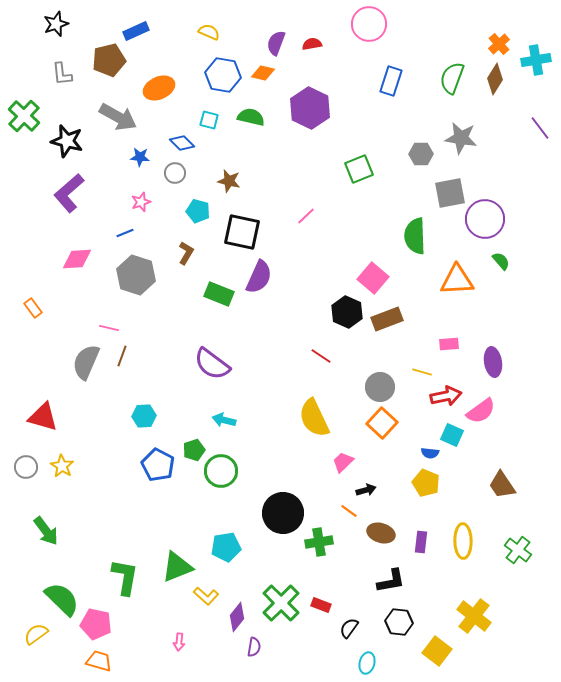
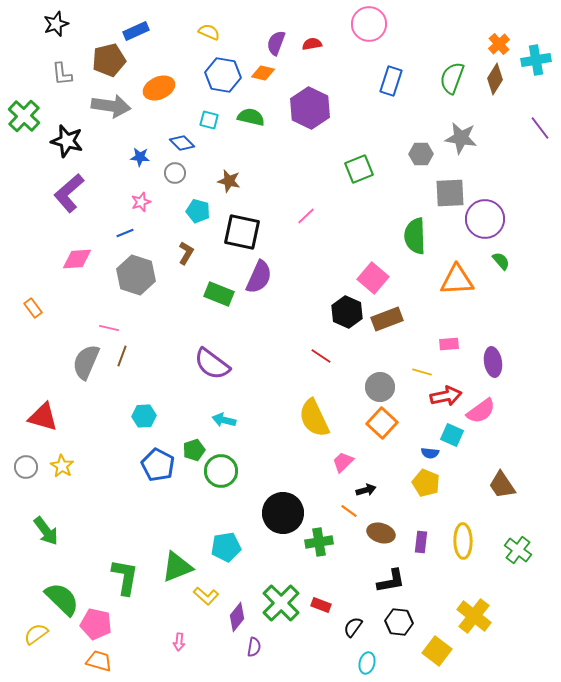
gray arrow at (118, 117): moved 7 px left, 11 px up; rotated 21 degrees counterclockwise
gray square at (450, 193): rotated 8 degrees clockwise
black semicircle at (349, 628): moved 4 px right, 1 px up
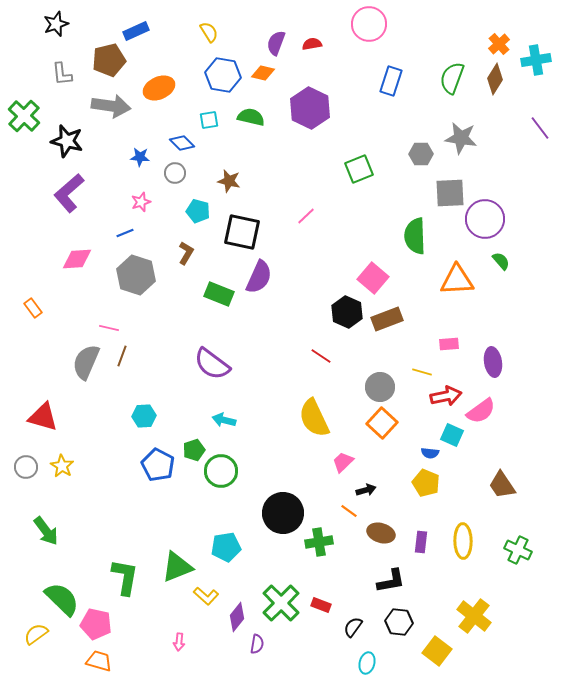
yellow semicircle at (209, 32): rotated 35 degrees clockwise
cyan square at (209, 120): rotated 24 degrees counterclockwise
green cross at (518, 550): rotated 12 degrees counterclockwise
purple semicircle at (254, 647): moved 3 px right, 3 px up
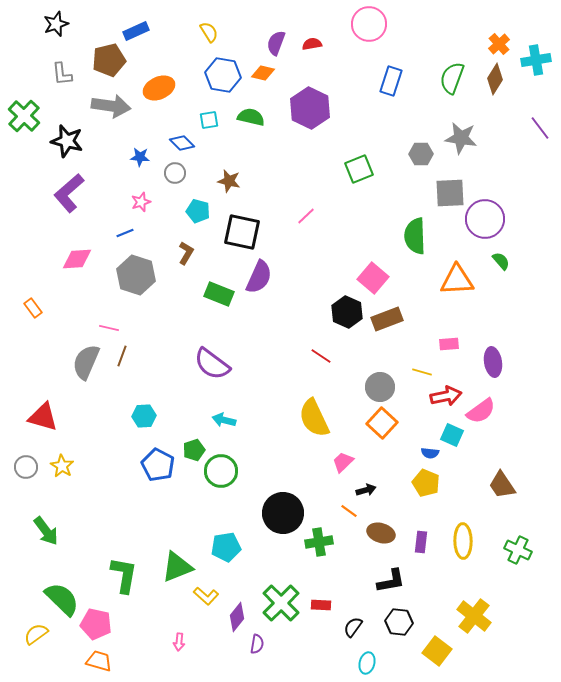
green L-shape at (125, 577): moved 1 px left, 2 px up
red rectangle at (321, 605): rotated 18 degrees counterclockwise
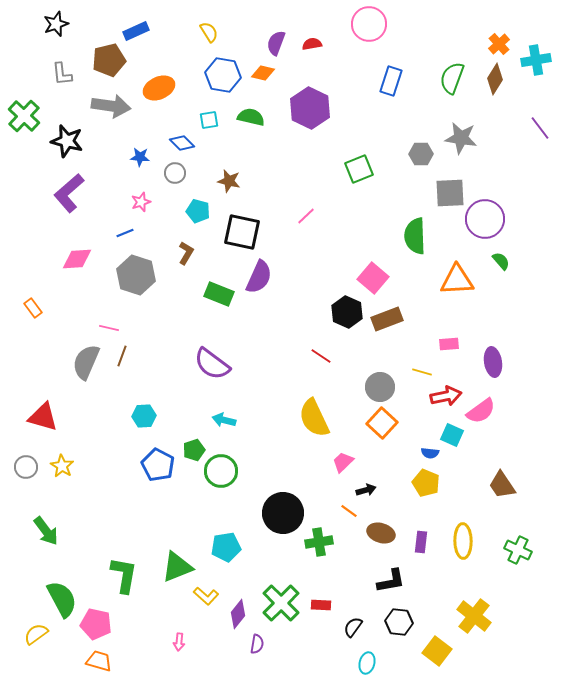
green semicircle at (62, 599): rotated 18 degrees clockwise
purple diamond at (237, 617): moved 1 px right, 3 px up
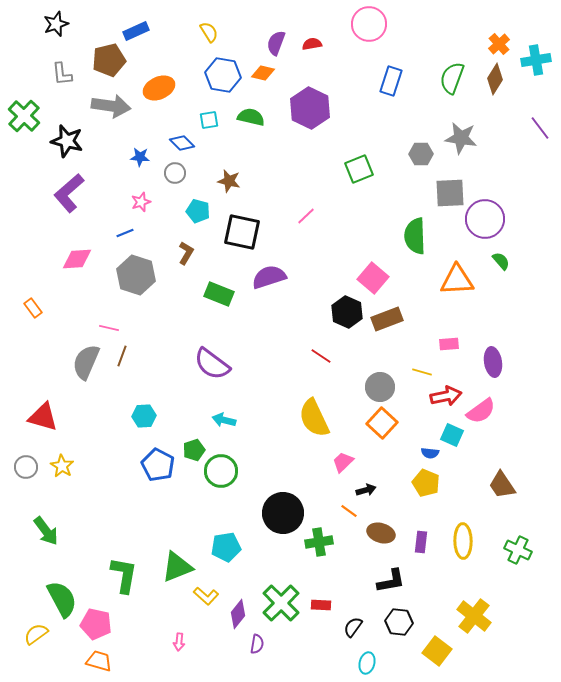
purple semicircle at (259, 277): moved 10 px right; rotated 132 degrees counterclockwise
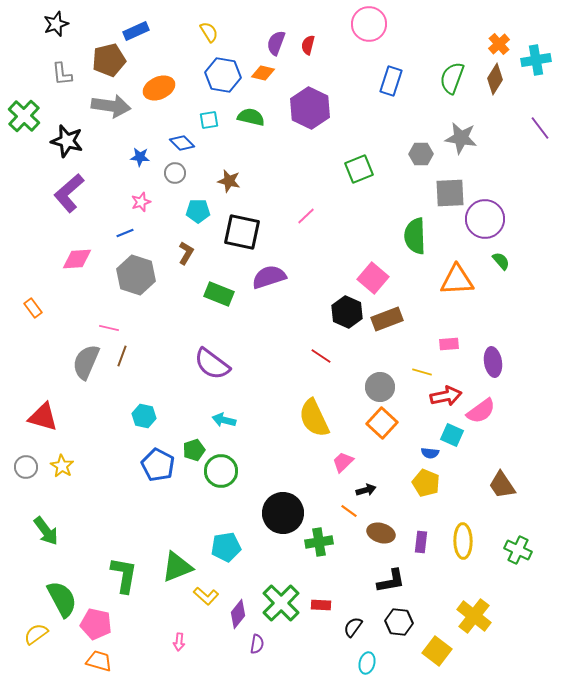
red semicircle at (312, 44): moved 4 px left, 1 px down; rotated 66 degrees counterclockwise
cyan pentagon at (198, 211): rotated 15 degrees counterclockwise
cyan hexagon at (144, 416): rotated 15 degrees clockwise
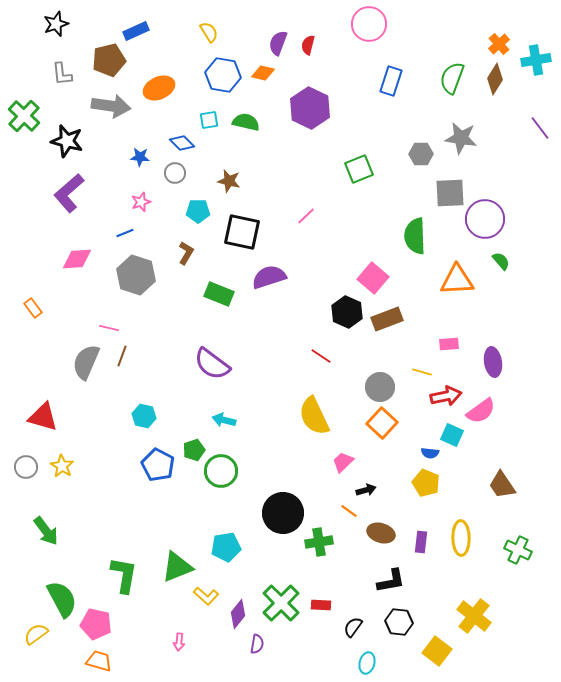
purple semicircle at (276, 43): moved 2 px right
green semicircle at (251, 117): moved 5 px left, 5 px down
yellow semicircle at (314, 418): moved 2 px up
yellow ellipse at (463, 541): moved 2 px left, 3 px up
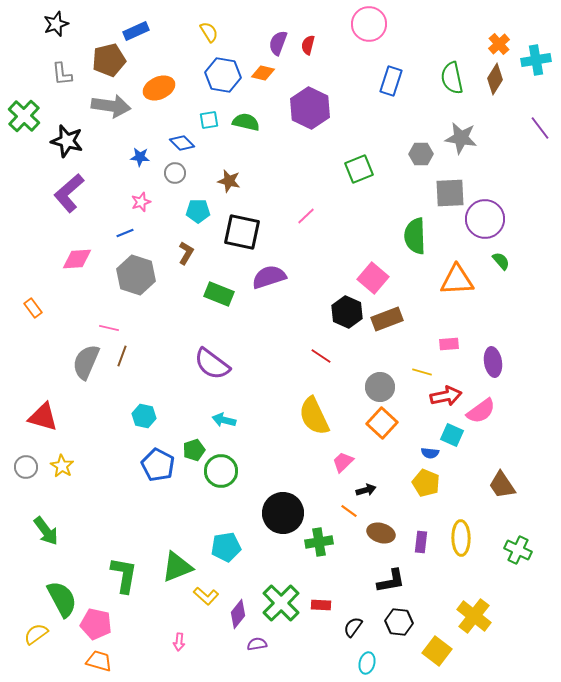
green semicircle at (452, 78): rotated 32 degrees counterclockwise
purple semicircle at (257, 644): rotated 108 degrees counterclockwise
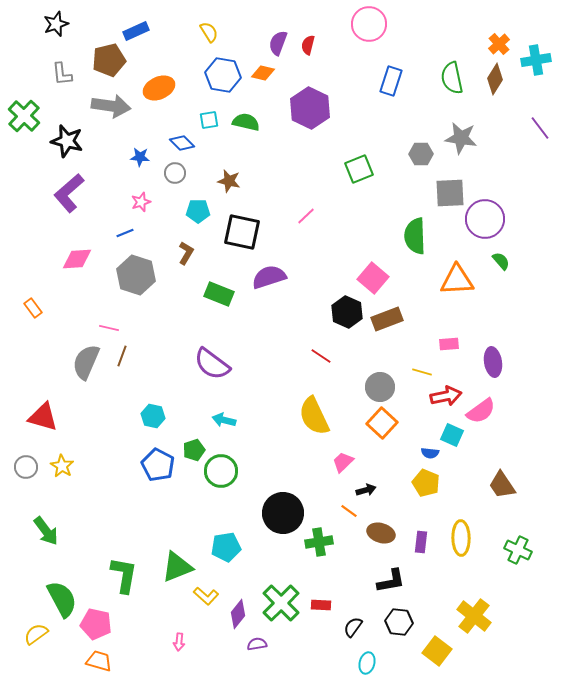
cyan hexagon at (144, 416): moved 9 px right
